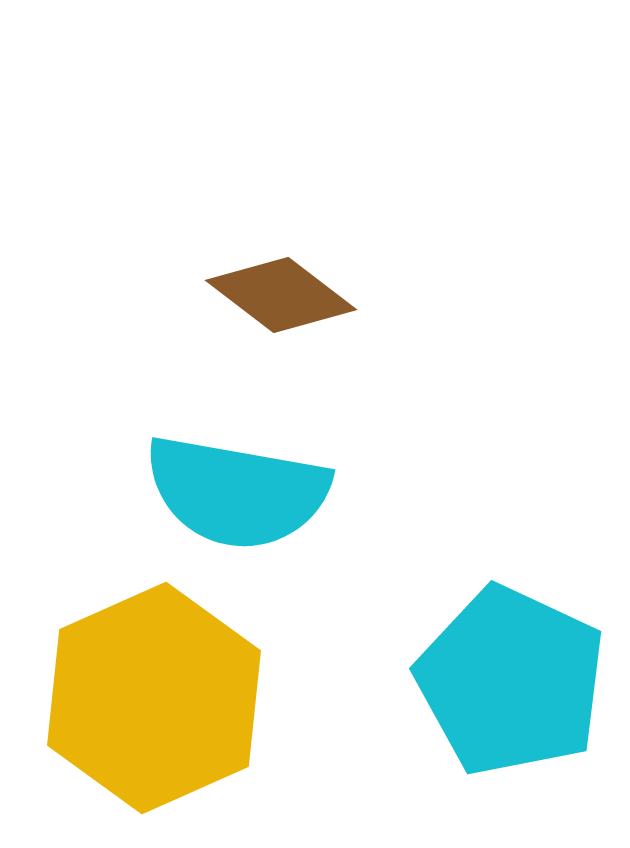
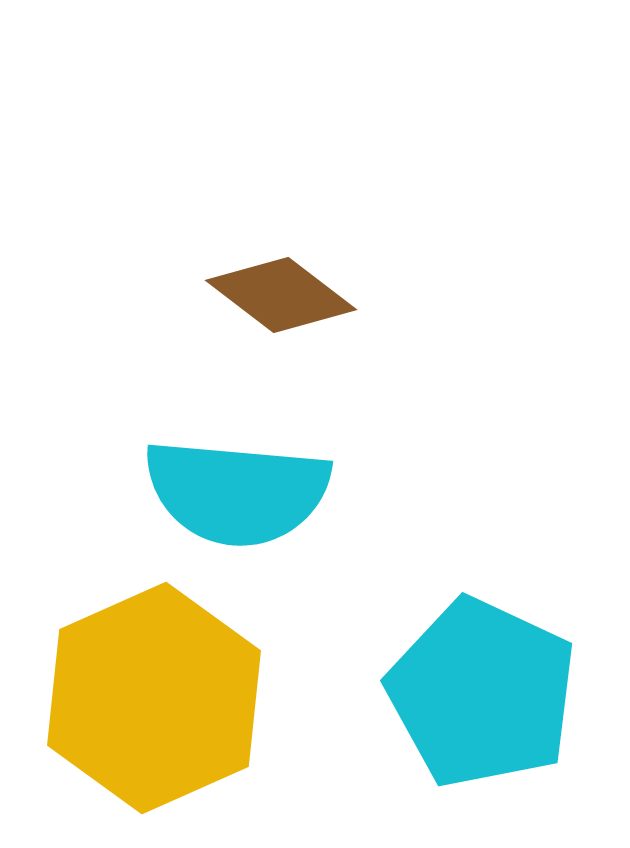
cyan semicircle: rotated 5 degrees counterclockwise
cyan pentagon: moved 29 px left, 12 px down
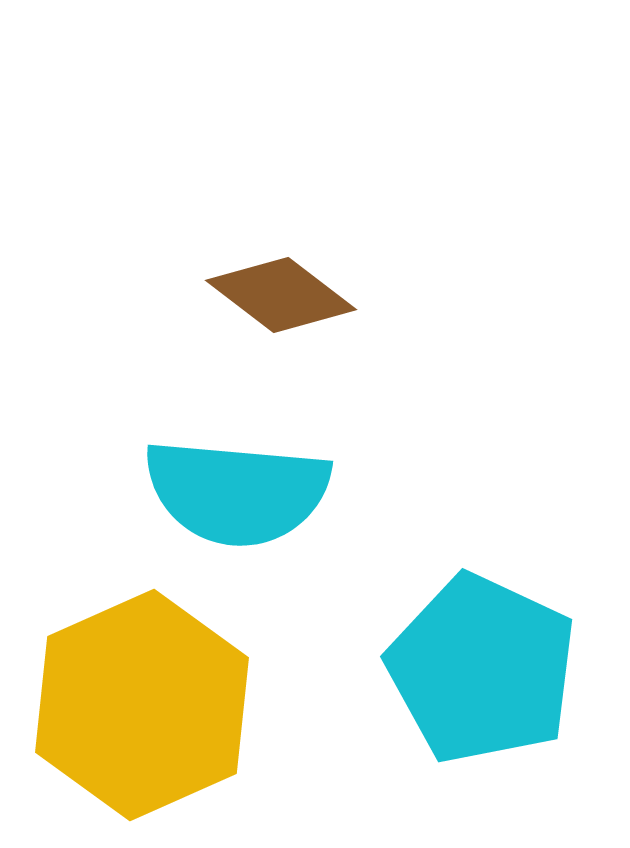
cyan pentagon: moved 24 px up
yellow hexagon: moved 12 px left, 7 px down
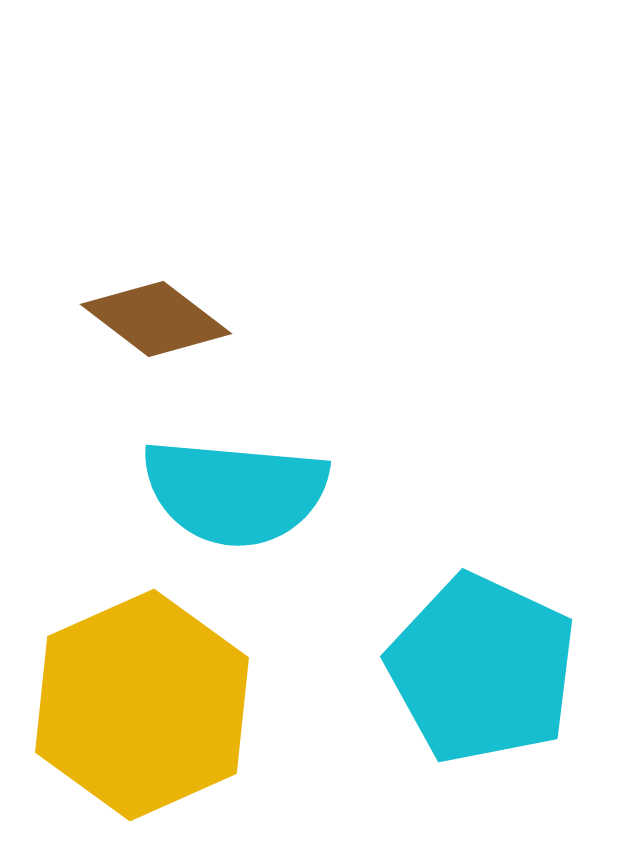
brown diamond: moved 125 px left, 24 px down
cyan semicircle: moved 2 px left
